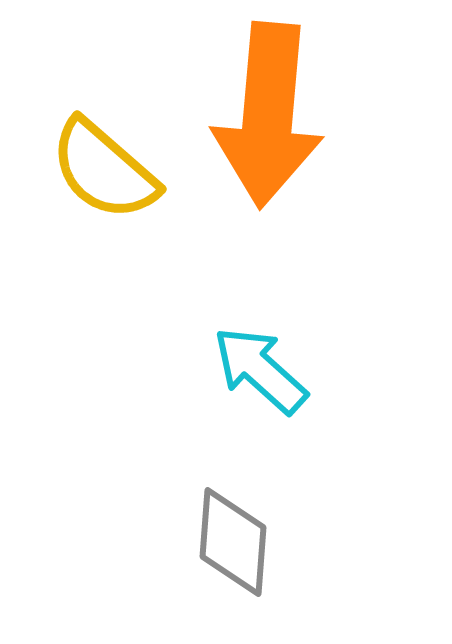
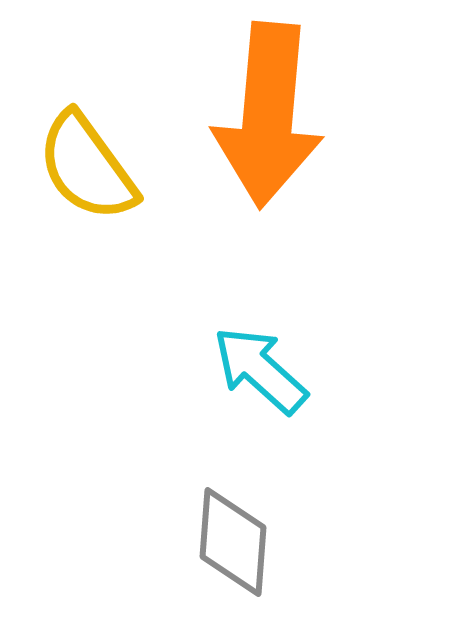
yellow semicircle: moved 17 px left, 3 px up; rotated 13 degrees clockwise
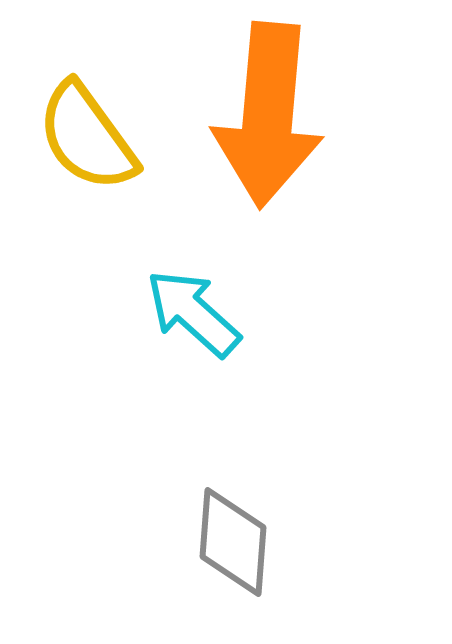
yellow semicircle: moved 30 px up
cyan arrow: moved 67 px left, 57 px up
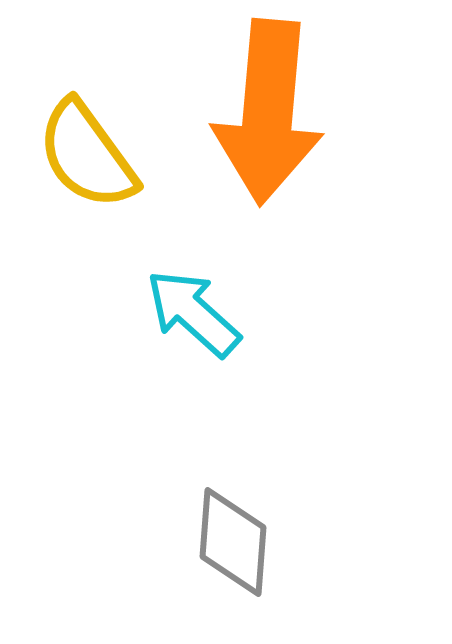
orange arrow: moved 3 px up
yellow semicircle: moved 18 px down
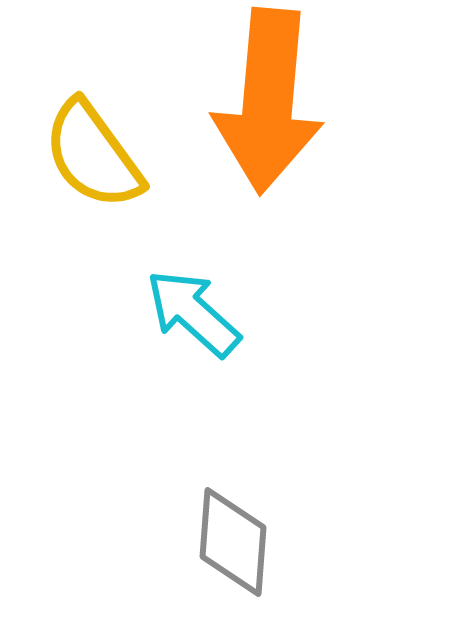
orange arrow: moved 11 px up
yellow semicircle: moved 6 px right
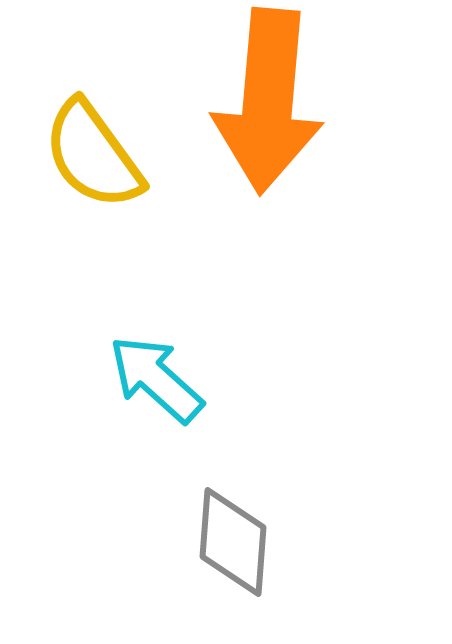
cyan arrow: moved 37 px left, 66 px down
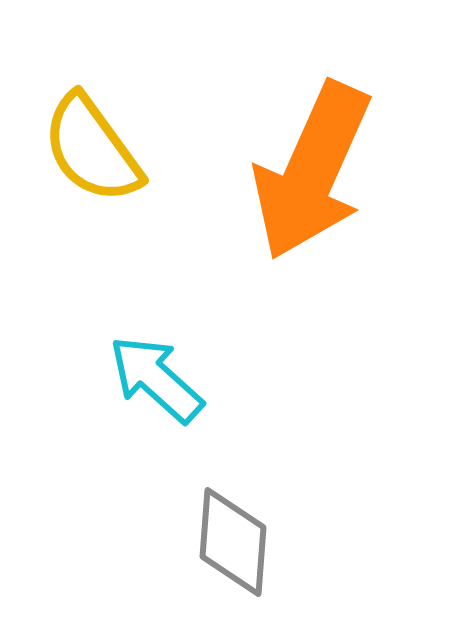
orange arrow: moved 44 px right, 70 px down; rotated 19 degrees clockwise
yellow semicircle: moved 1 px left, 6 px up
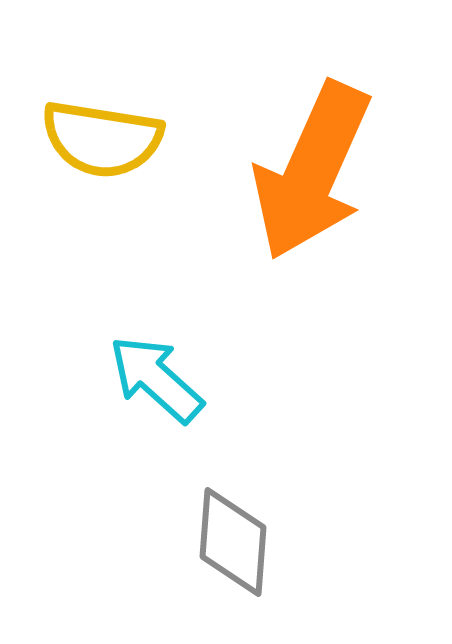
yellow semicircle: moved 10 px right, 10 px up; rotated 45 degrees counterclockwise
